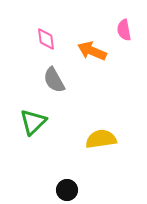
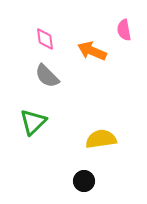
pink diamond: moved 1 px left
gray semicircle: moved 7 px left, 4 px up; rotated 16 degrees counterclockwise
black circle: moved 17 px right, 9 px up
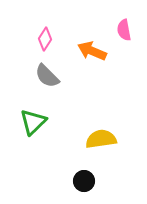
pink diamond: rotated 40 degrees clockwise
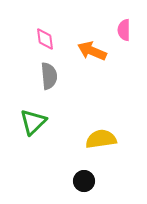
pink semicircle: rotated 10 degrees clockwise
pink diamond: rotated 40 degrees counterclockwise
gray semicircle: moved 2 px right; rotated 140 degrees counterclockwise
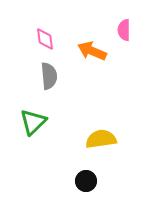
black circle: moved 2 px right
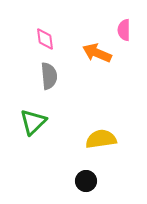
orange arrow: moved 5 px right, 2 px down
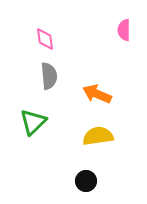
orange arrow: moved 41 px down
yellow semicircle: moved 3 px left, 3 px up
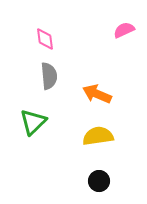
pink semicircle: rotated 65 degrees clockwise
black circle: moved 13 px right
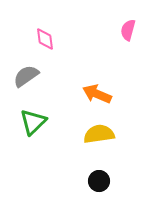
pink semicircle: moved 4 px right; rotated 50 degrees counterclockwise
gray semicircle: moved 23 px left; rotated 120 degrees counterclockwise
yellow semicircle: moved 1 px right, 2 px up
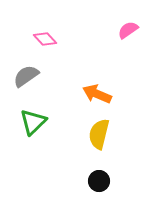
pink semicircle: rotated 40 degrees clockwise
pink diamond: rotated 35 degrees counterclockwise
yellow semicircle: rotated 68 degrees counterclockwise
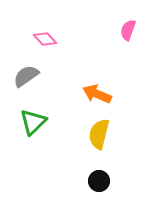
pink semicircle: rotated 35 degrees counterclockwise
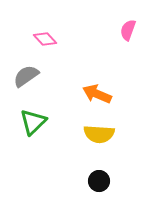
yellow semicircle: rotated 100 degrees counterclockwise
